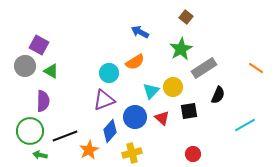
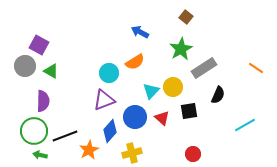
green circle: moved 4 px right
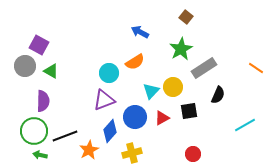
red triangle: rotated 49 degrees clockwise
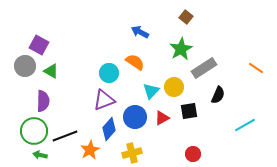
orange semicircle: rotated 114 degrees counterclockwise
yellow circle: moved 1 px right
blue diamond: moved 1 px left, 2 px up
orange star: moved 1 px right
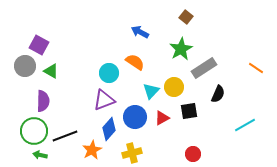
black semicircle: moved 1 px up
orange star: moved 2 px right
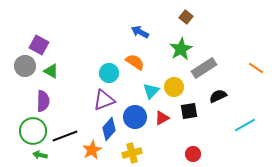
black semicircle: moved 2 px down; rotated 138 degrees counterclockwise
green circle: moved 1 px left
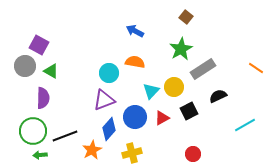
blue arrow: moved 5 px left, 1 px up
orange semicircle: rotated 24 degrees counterclockwise
gray rectangle: moved 1 px left, 1 px down
purple semicircle: moved 3 px up
black square: rotated 18 degrees counterclockwise
green arrow: rotated 16 degrees counterclockwise
